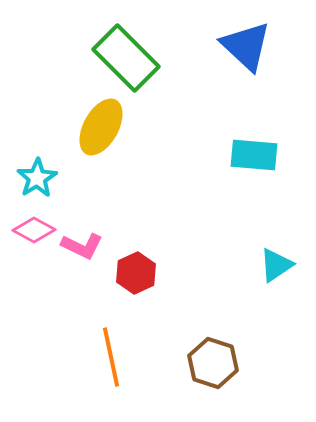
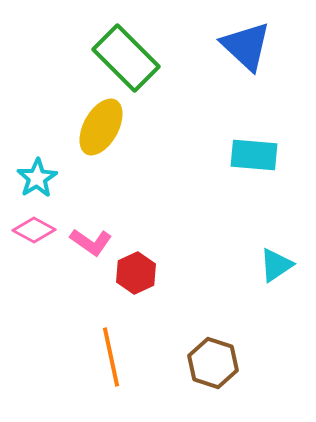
pink L-shape: moved 9 px right, 4 px up; rotated 9 degrees clockwise
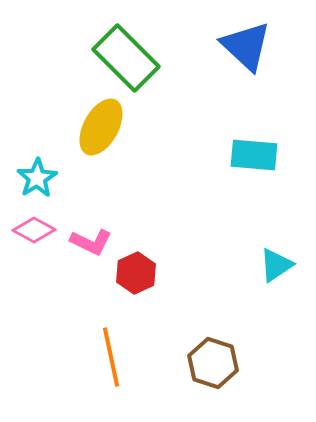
pink L-shape: rotated 9 degrees counterclockwise
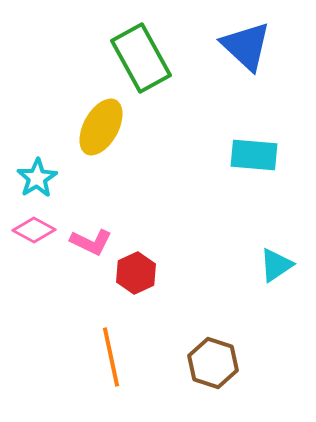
green rectangle: moved 15 px right; rotated 16 degrees clockwise
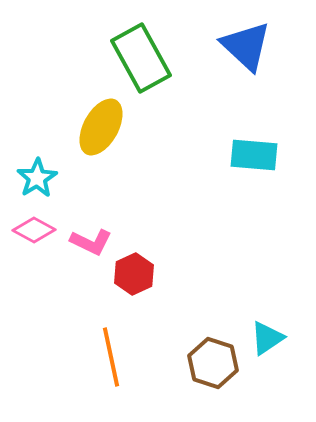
cyan triangle: moved 9 px left, 73 px down
red hexagon: moved 2 px left, 1 px down
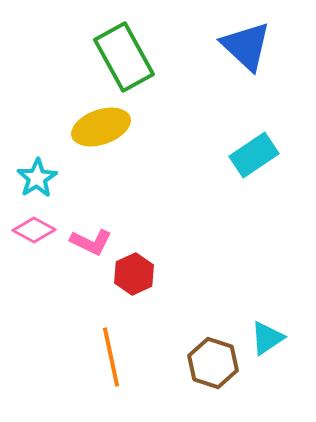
green rectangle: moved 17 px left, 1 px up
yellow ellipse: rotated 42 degrees clockwise
cyan rectangle: rotated 39 degrees counterclockwise
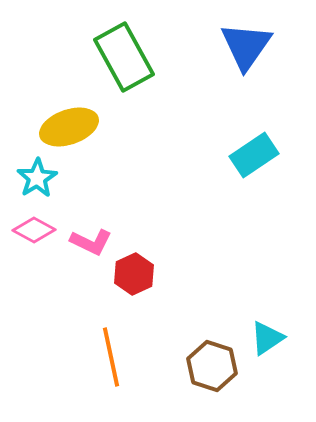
blue triangle: rotated 22 degrees clockwise
yellow ellipse: moved 32 px left
brown hexagon: moved 1 px left, 3 px down
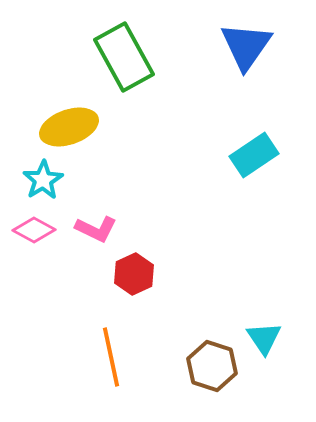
cyan star: moved 6 px right, 2 px down
pink L-shape: moved 5 px right, 13 px up
cyan triangle: moved 3 px left; rotated 30 degrees counterclockwise
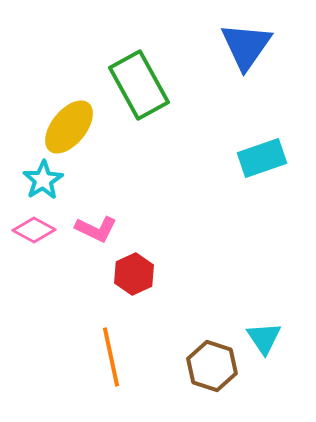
green rectangle: moved 15 px right, 28 px down
yellow ellipse: rotated 32 degrees counterclockwise
cyan rectangle: moved 8 px right, 3 px down; rotated 15 degrees clockwise
